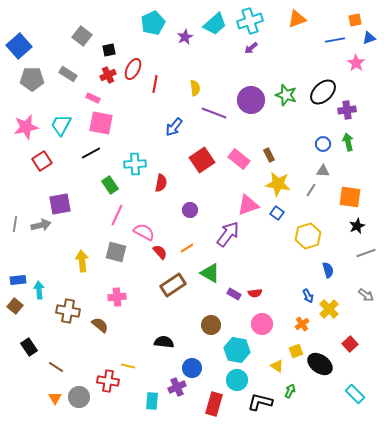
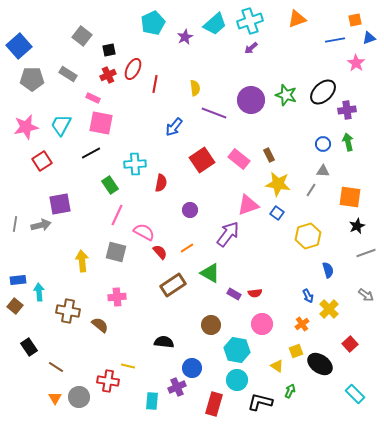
cyan arrow at (39, 290): moved 2 px down
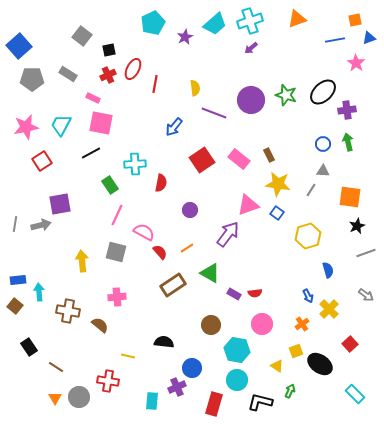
yellow line at (128, 366): moved 10 px up
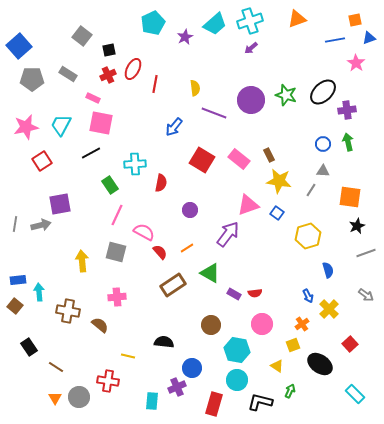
red square at (202, 160): rotated 25 degrees counterclockwise
yellow star at (278, 184): moved 1 px right, 3 px up
yellow square at (296, 351): moved 3 px left, 6 px up
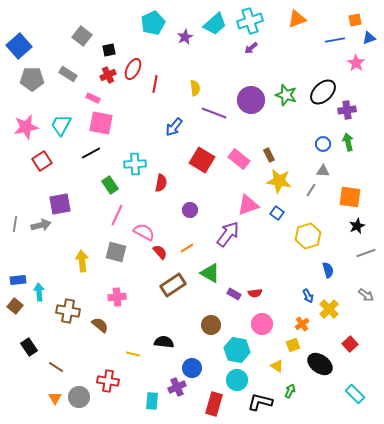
yellow line at (128, 356): moved 5 px right, 2 px up
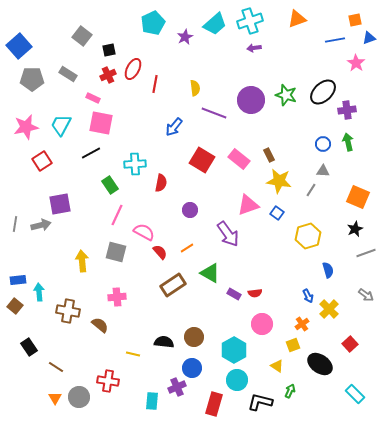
purple arrow at (251, 48): moved 3 px right; rotated 32 degrees clockwise
orange square at (350, 197): moved 8 px right; rotated 15 degrees clockwise
black star at (357, 226): moved 2 px left, 3 px down
purple arrow at (228, 234): rotated 108 degrees clockwise
brown circle at (211, 325): moved 17 px left, 12 px down
cyan hexagon at (237, 350): moved 3 px left; rotated 20 degrees clockwise
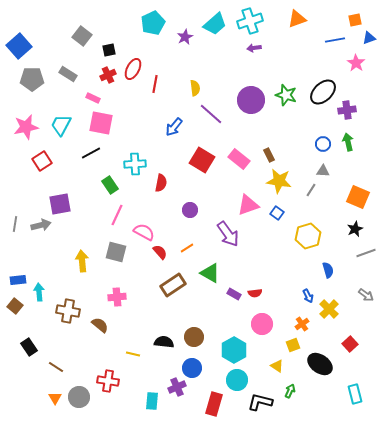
purple line at (214, 113): moved 3 px left, 1 px down; rotated 20 degrees clockwise
cyan rectangle at (355, 394): rotated 30 degrees clockwise
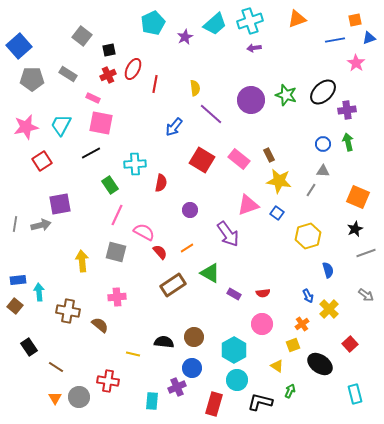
red semicircle at (255, 293): moved 8 px right
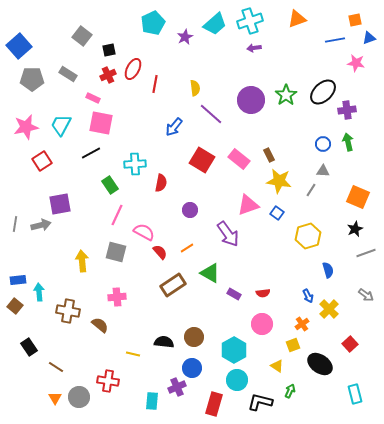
pink star at (356, 63): rotated 24 degrees counterclockwise
green star at (286, 95): rotated 20 degrees clockwise
